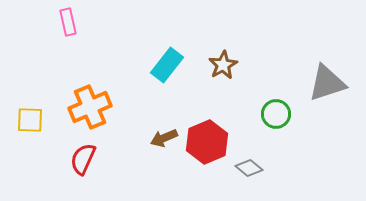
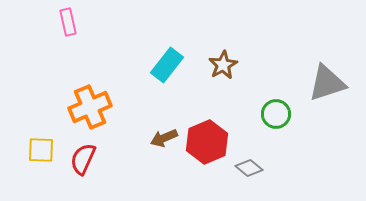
yellow square: moved 11 px right, 30 px down
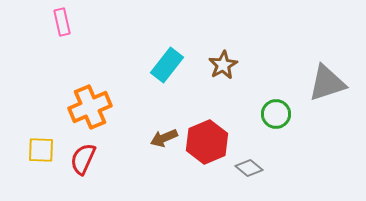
pink rectangle: moved 6 px left
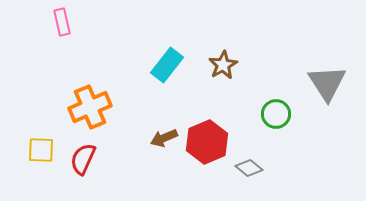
gray triangle: rotated 45 degrees counterclockwise
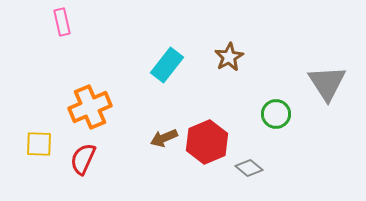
brown star: moved 6 px right, 8 px up
yellow square: moved 2 px left, 6 px up
